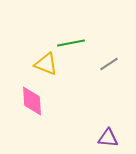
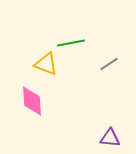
purple triangle: moved 2 px right
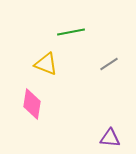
green line: moved 11 px up
pink diamond: moved 3 px down; rotated 12 degrees clockwise
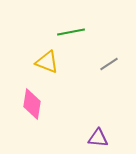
yellow triangle: moved 1 px right, 2 px up
purple triangle: moved 12 px left
